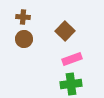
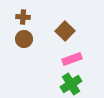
green cross: rotated 25 degrees counterclockwise
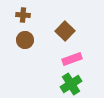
brown cross: moved 2 px up
brown circle: moved 1 px right, 1 px down
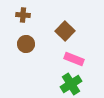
brown circle: moved 1 px right, 4 px down
pink rectangle: moved 2 px right; rotated 42 degrees clockwise
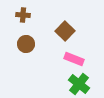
green cross: moved 8 px right; rotated 20 degrees counterclockwise
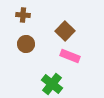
pink rectangle: moved 4 px left, 3 px up
green cross: moved 27 px left
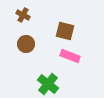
brown cross: rotated 24 degrees clockwise
brown square: rotated 30 degrees counterclockwise
green cross: moved 4 px left
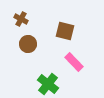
brown cross: moved 2 px left, 4 px down
brown circle: moved 2 px right
pink rectangle: moved 4 px right, 6 px down; rotated 24 degrees clockwise
